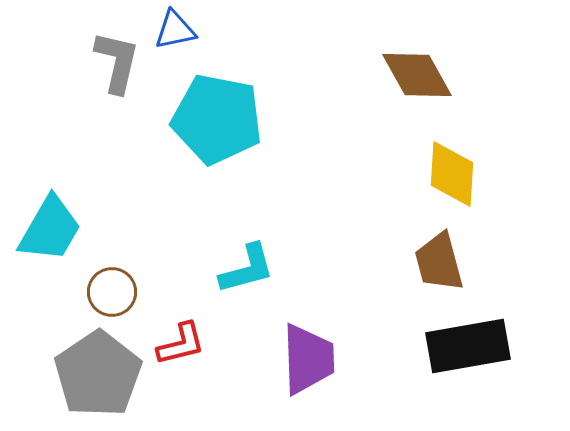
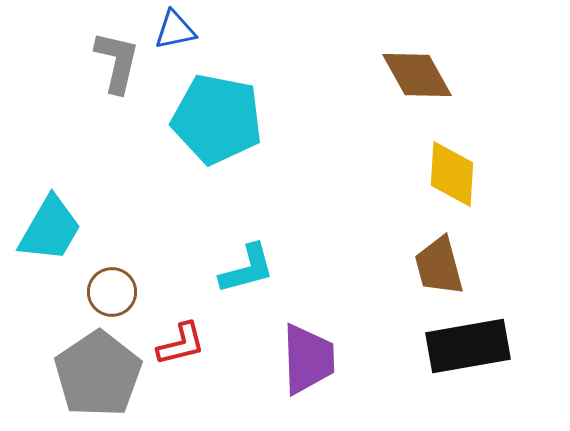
brown trapezoid: moved 4 px down
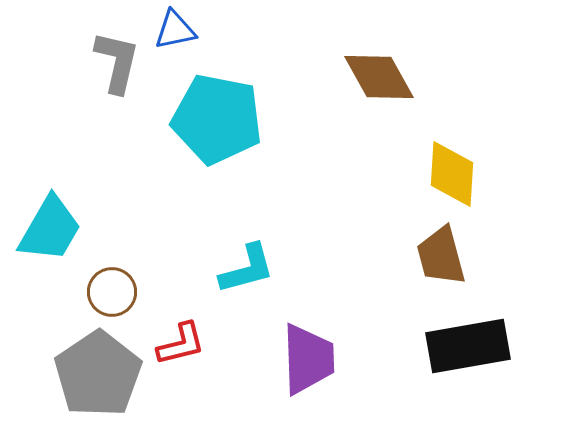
brown diamond: moved 38 px left, 2 px down
brown trapezoid: moved 2 px right, 10 px up
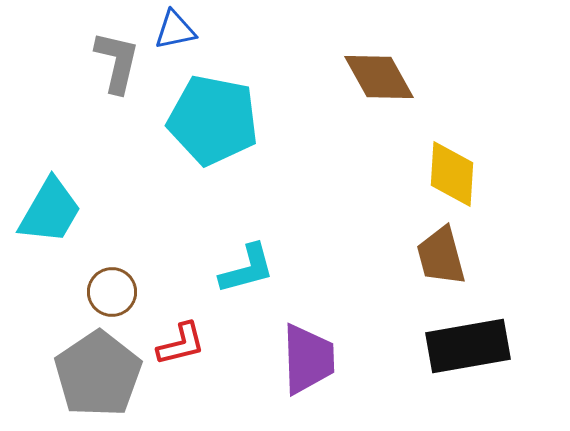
cyan pentagon: moved 4 px left, 1 px down
cyan trapezoid: moved 18 px up
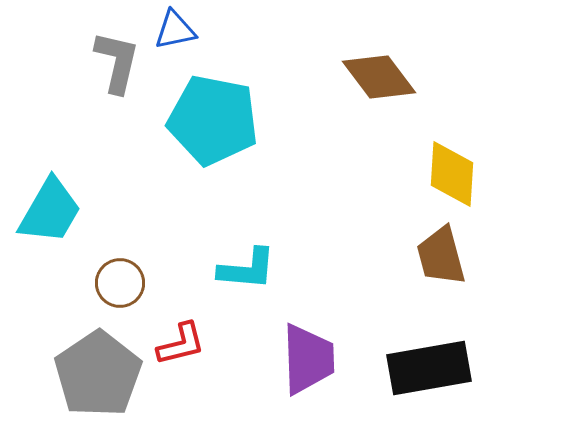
brown diamond: rotated 8 degrees counterclockwise
cyan L-shape: rotated 20 degrees clockwise
brown circle: moved 8 px right, 9 px up
black rectangle: moved 39 px left, 22 px down
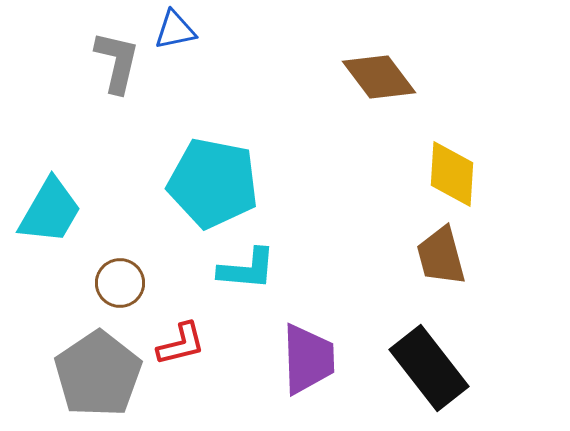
cyan pentagon: moved 63 px down
black rectangle: rotated 62 degrees clockwise
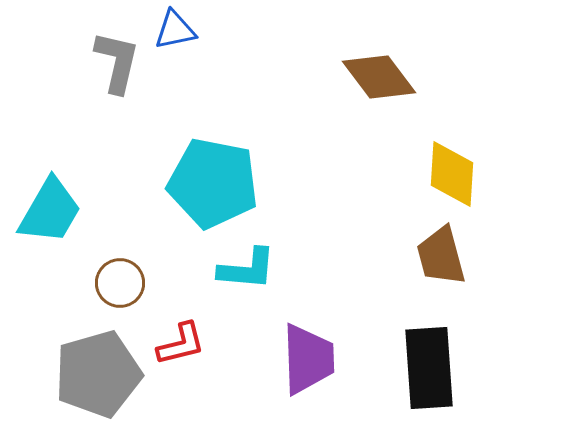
black rectangle: rotated 34 degrees clockwise
gray pentagon: rotated 18 degrees clockwise
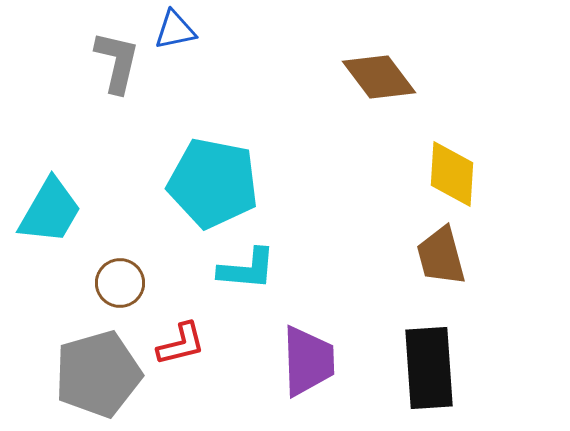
purple trapezoid: moved 2 px down
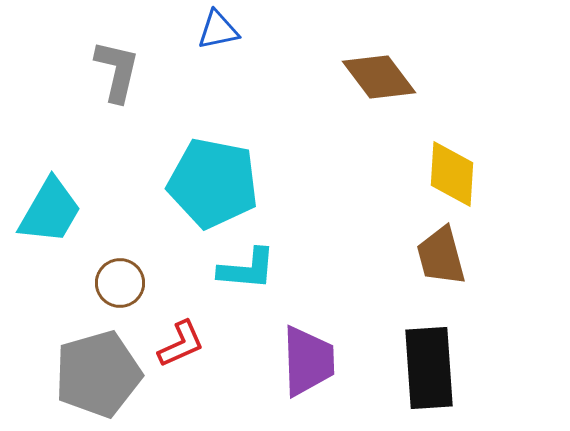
blue triangle: moved 43 px right
gray L-shape: moved 9 px down
red L-shape: rotated 10 degrees counterclockwise
